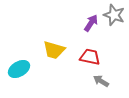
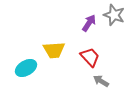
purple arrow: moved 2 px left
yellow trapezoid: rotated 20 degrees counterclockwise
red trapezoid: rotated 35 degrees clockwise
cyan ellipse: moved 7 px right, 1 px up
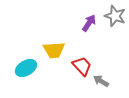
gray star: moved 1 px right, 1 px down
red trapezoid: moved 8 px left, 9 px down
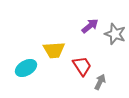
gray star: moved 18 px down
purple arrow: moved 1 px right, 3 px down; rotated 18 degrees clockwise
red trapezoid: rotated 10 degrees clockwise
gray arrow: moved 1 px left, 1 px down; rotated 84 degrees clockwise
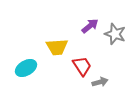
yellow trapezoid: moved 3 px right, 3 px up
gray arrow: rotated 49 degrees clockwise
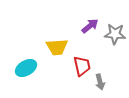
gray star: rotated 15 degrees counterclockwise
red trapezoid: rotated 20 degrees clockwise
gray arrow: rotated 91 degrees clockwise
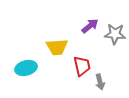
cyan ellipse: rotated 15 degrees clockwise
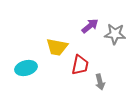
yellow trapezoid: rotated 15 degrees clockwise
red trapezoid: moved 2 px left, 1 px up; rotated 25 degrees clockwise
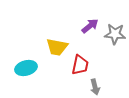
gray arrow: moved 5 px left, 5 px down
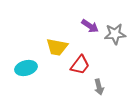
purple arrow: rotated 72 degrees clockwise
gray star: rotated 10 degrees counterclockwise
red trapezoid: rotated 25 degrees clockwise
gray arrow: moved 4 px right
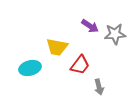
cyan ellipse: moved 4 px right
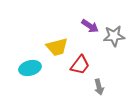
gray star: moved 1 px left, 2 px down
yellow trapezoid: rotated 25 degrees counterclockwise
